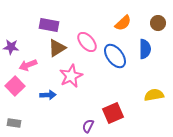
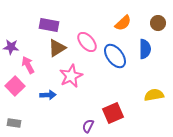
pink arrow: rotated 84 degrees clockwise
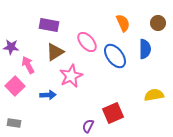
orange semicircle: rotated 72 degrees counterclockwise
brown triangle: moved 2 px left, 4 px down
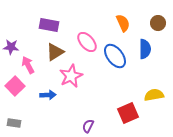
red square: moved 15 px right
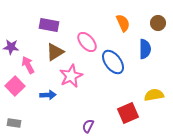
blue ellipse: moved 2 px left, 6 px down
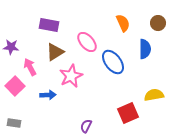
pink arrow: moved 2 px right, 2 px down
purple semicircle: moved 2 px left
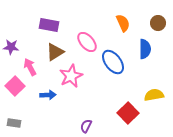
red square: rotated 20 degrees counterclockwise
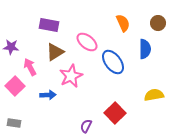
pink ellipse: rotated 10 degrees counterclockwise
red square: moved 13 px left
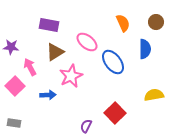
brown circle: moved 2 px left, 1 px up
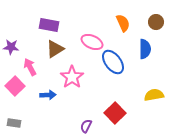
pink ellipse: moved 5 px right; rotated 15 degrees counterclockwise
brown triangle: moved 3 px up
pink star: moved 1 px right, 1 px down; rotated 10 degrees counterclockwise
